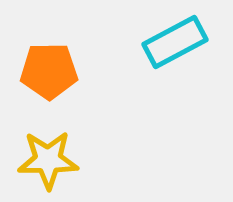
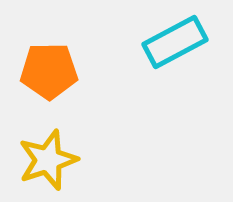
yellow star: rotated 18 degrees counterclockwise
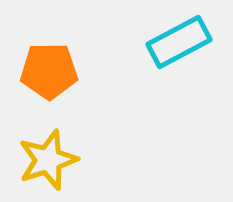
cyan rectangle: moved 4 px right
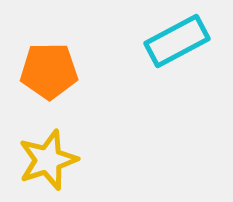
cyan rectangle: moved 2 px left, 1 px up
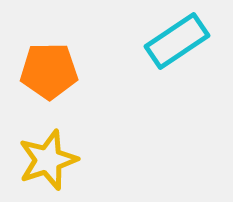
cyan rectangle: rotated 6 degrees counterclockwise
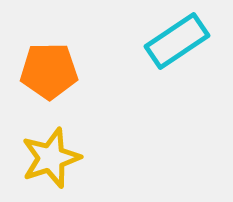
yellow star: moved 3 px right, 2 px up
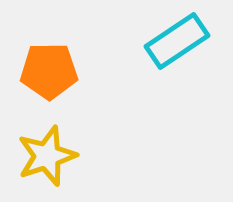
yellow star: moved 4 px left, 2 px up
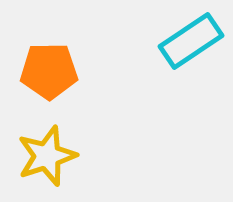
cyan rectangle: moved 14 px right
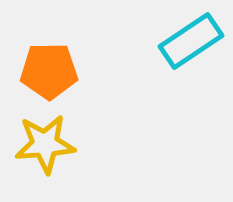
yellow star: moved 2 px left, 12 px up; rotated 14 degrees clockwise
